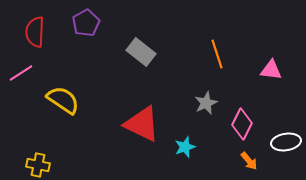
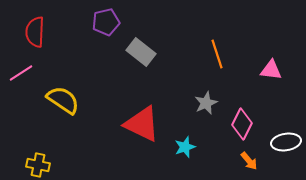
purple pentagon: moved 20 px right, 1 px up; rotated 16 degrees clockwise
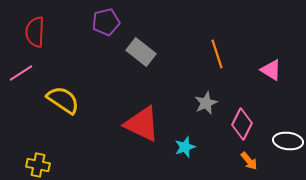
pink triangle: rotated 25 degrees clockwise
white ellipse: moved 2 px right, 1 px up; rotated 16 degrees clockwise
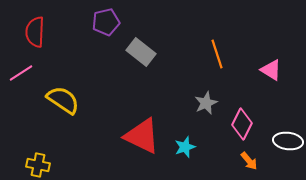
red triangle: moved 12 px down
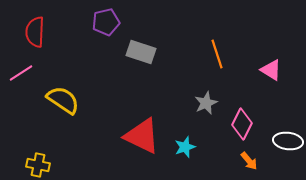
gray rectangle: rotated 20 degrees counterclockwise
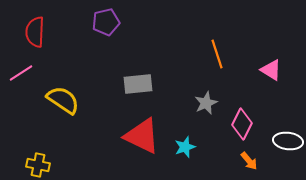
gray rectangle: moved 3 px left, 32 px down; rotated 24 degrees counterclockwise
